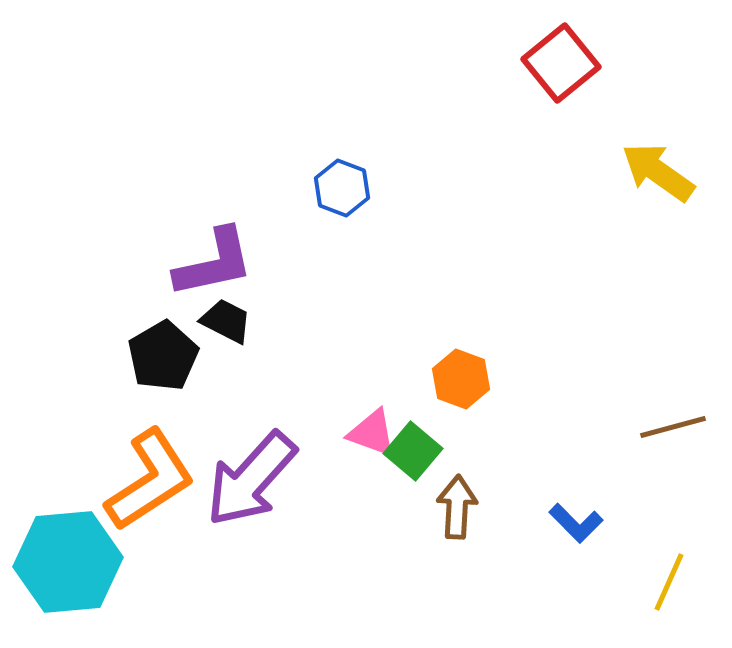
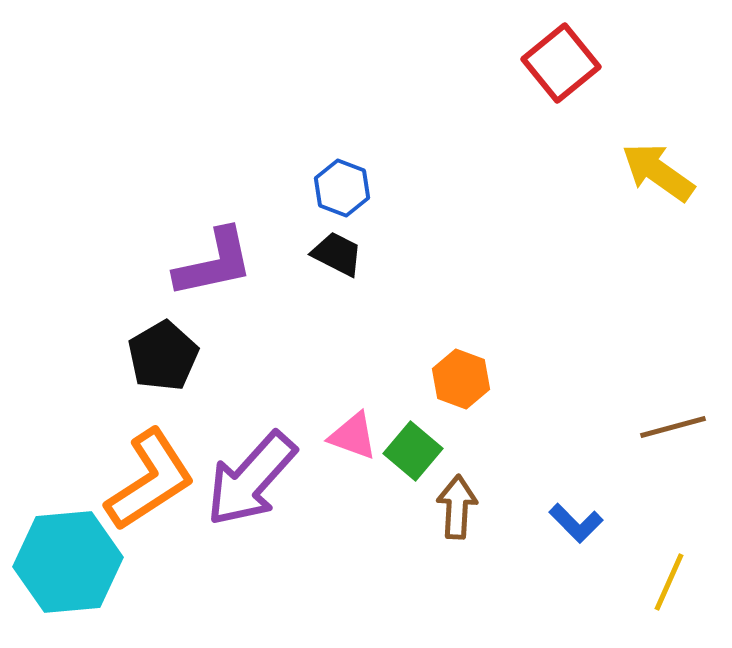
black trapezoid: moved 111 px right, 67 px up
pink triangle: moved 19 px left, 3 px down
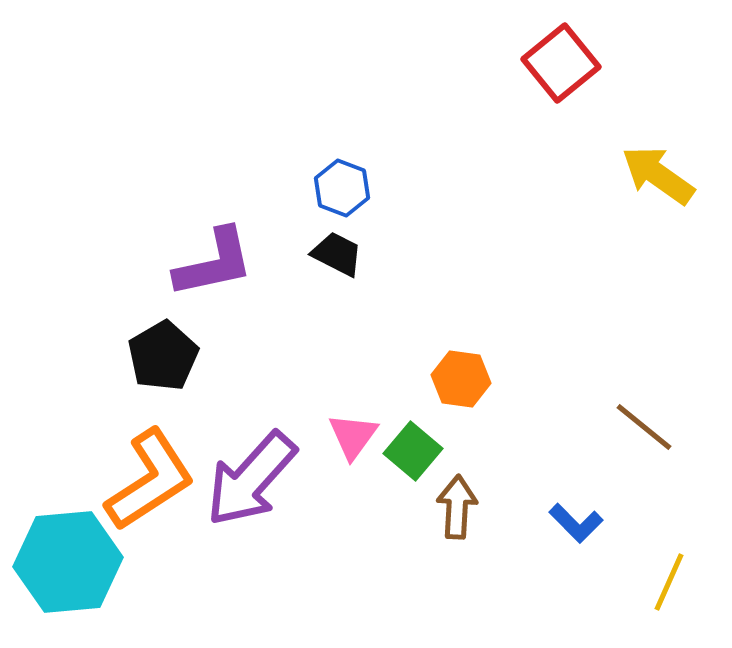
yellow arrow: moved 3 px down
orange hexagon: rotated 12 degrees counterclockwise
brown line: moved 29 px left; rotated 54 degrees clockwise
pink triangle: rotated 46 degrees clockwise
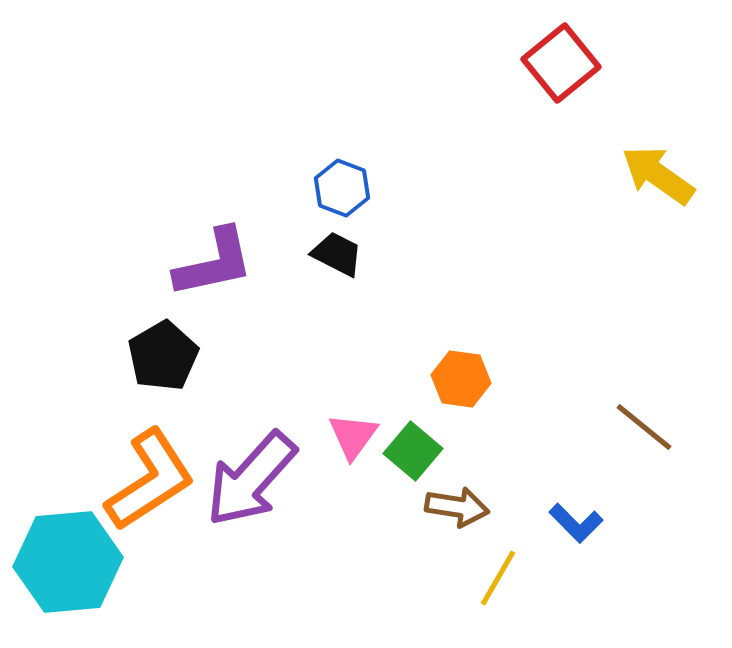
brown arrow: rotated 96 degrees clockwise
yellow line: moved 171 px left, 4 px up; rotated 6 degrees clockwise
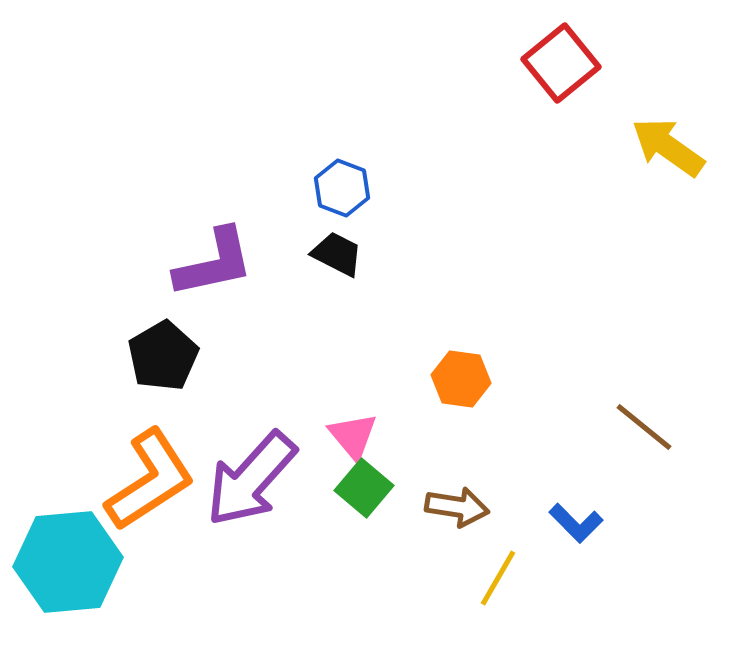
yellow arrow: moved 10 px right, 28 px up
pink triangle: rotated 16 degrees counterclockwise
green square: moved 49 px left, 37 px down
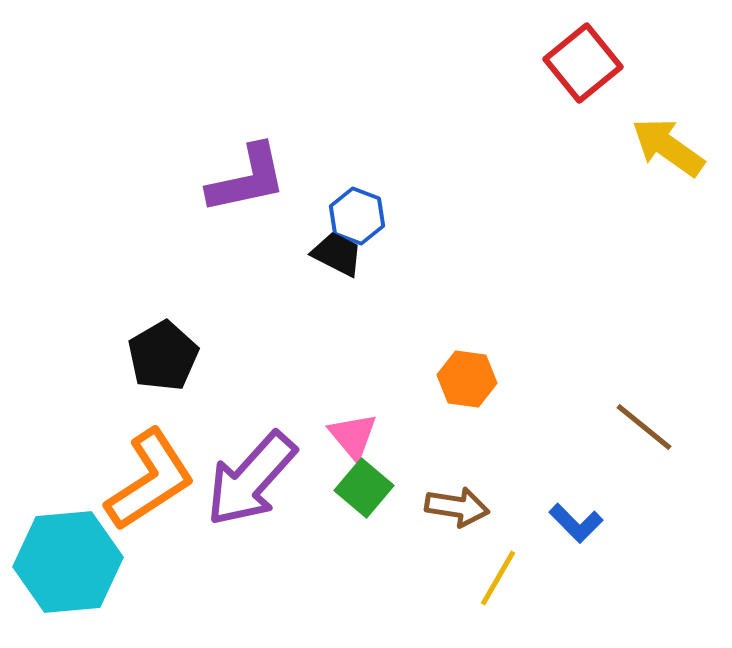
red square: moved 22 px right
blue hexagon: moved 15 px right, 28 px down
purple L-shape: moved 33 px right, 84 px up
orange hexagon: moved 6 px right
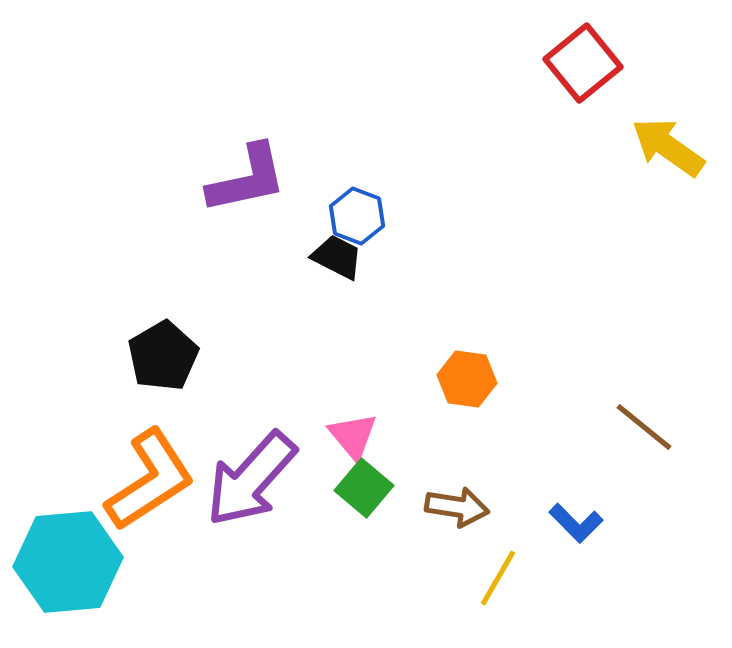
black trapezoid: moved 3 px down
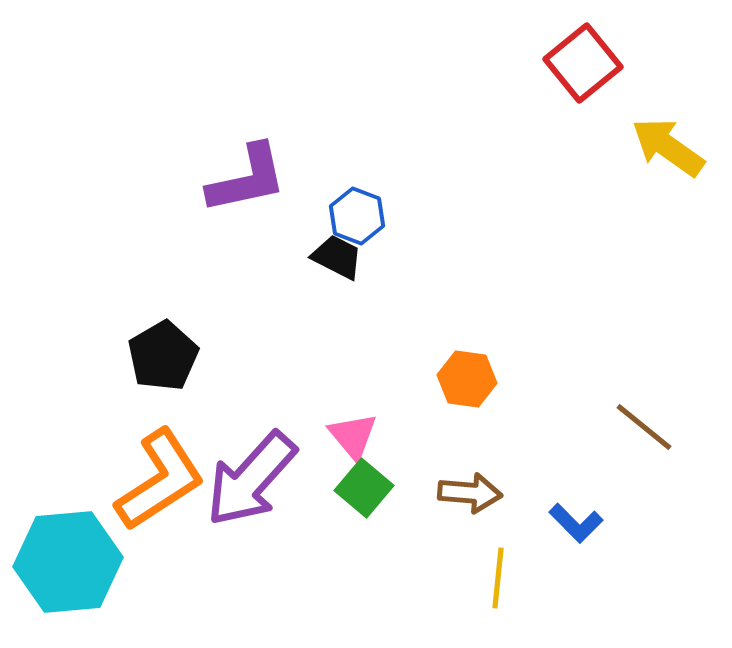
orange L-shape: moved 10 px right
brown arrow: moved 13 px right, 14 px up; rotated 4 degrees counterclockwise
yellow line: rotated 24 degrees counterclockwise
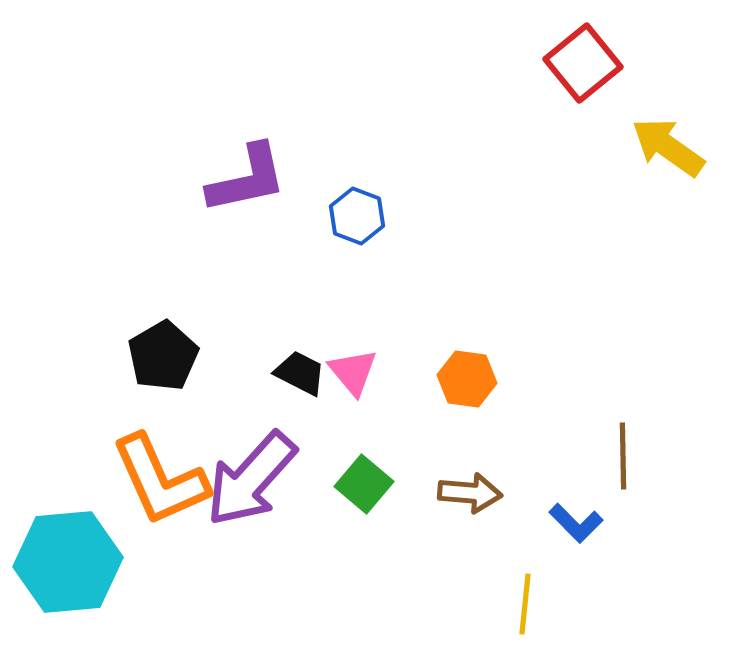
black trapezoid: moved 37 px left, 116 px down
brown line: moved 21 px left, 29 px down; rotated 50 degrees clockwise
pink triangle: moved 64 px up
orange L-shape: rotated 99 degrees clockwise
green square: moved 4 px up
yellow line: moved 27 px right, 26 px down
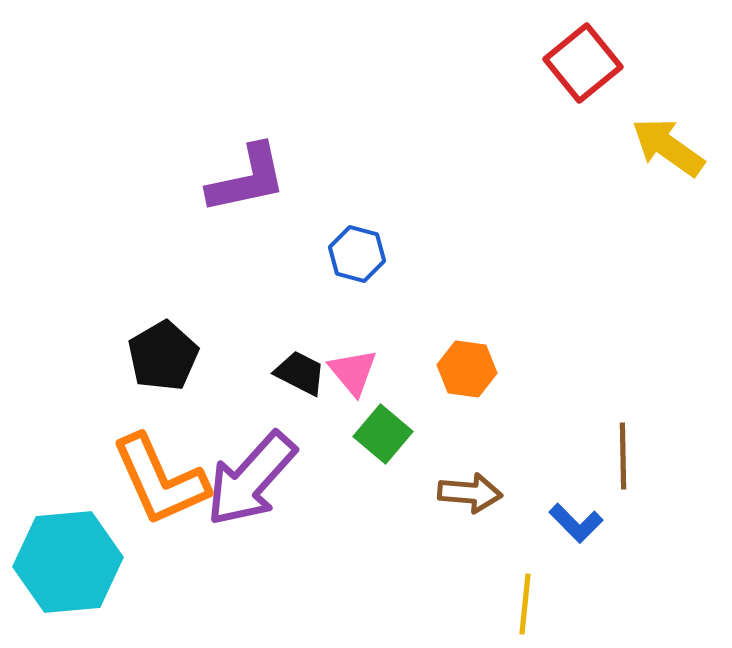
blue hexagon: moved 38 px down; rotated 6 degrees counterclockwise
orange hexagon: moved 10 px up
green square: moved 19 px right, 50 px up
